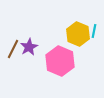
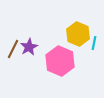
cyan line: moved 12 px down
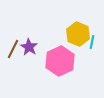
cyan line: moved 2 px left, 1 px up
purple star: rotated 12 degrees counterclockwise
pink hexagon: rotated 12 degrees clockwise
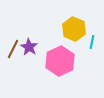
yellow hexagon: moved 4 px left, 5 px up
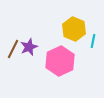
cyan line: moved 1 px right, 1 px up
purple star: rotated 18 degrees clockwise
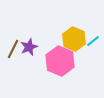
yellow hexagon: moved 10 px down
cyan line: rotated 40 degrees clockwise
pink hexagon: rotated 12 degrees counterclockwise
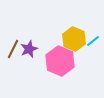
purple star: moved 2 px down
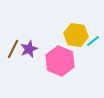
yellow hexagon: moved 2 px right, 4 px up; rotated 15 degrees counterclockwise
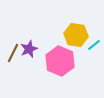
cyan line: moved 1 px right, 4 px down
brown line: moved 4 px down
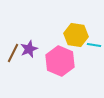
cyan line: rotated 48 degrees clockwise
